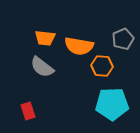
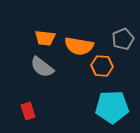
cyan pentagon: moved 3 px down
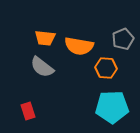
orange hexagon: moved 4 px right, 2 px down
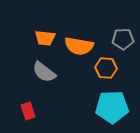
gray pentagon: rotated 20 degrees clockwise
gray semicircle: moved 2 px right, 5 px down
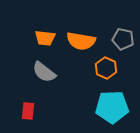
gray pentagon: rotated 15 degrees clockwise
orange semicircle: moved 2 px right, 5 px up
orange hexagon: rotated 20 degrees clockwise
red rectangle: rotated 24 degrees clockwise
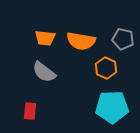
red rectangle: moved 2 px right
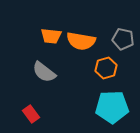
orange trapezoid: moved 6 px right, 2 px up
orange hexagon: rotated 20 degrees clockwise
red rectangle: moved 1 px right, 3 px down; rotated 42 degrees counterclockwise
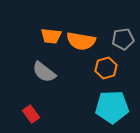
gray pentagon: rotated 20 degrees counterclockwise
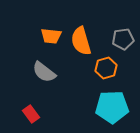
orange semicircle: rotated 64 degrees clockwise
